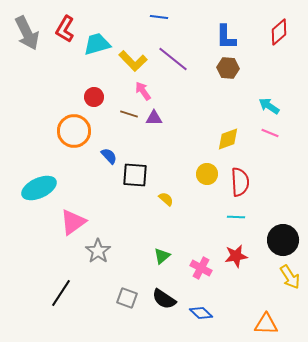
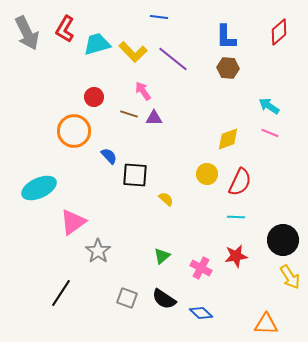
yellow L-shape: moved 9 px up
red semicircle: rotated 28 degrees clockwise
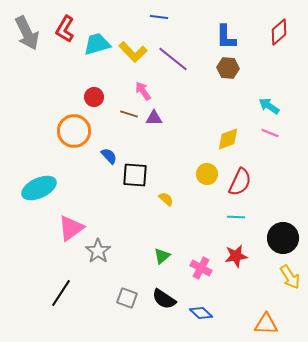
pink triangle: moved 2 px left, 6 px down
black circle: moved 2 px up
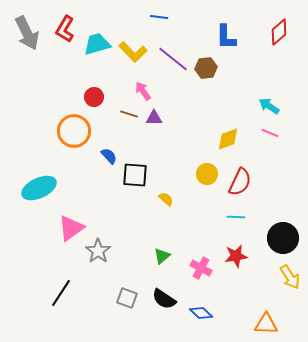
brown hexagon: moved 22 px left; rotated 10 degrees counterclockwise
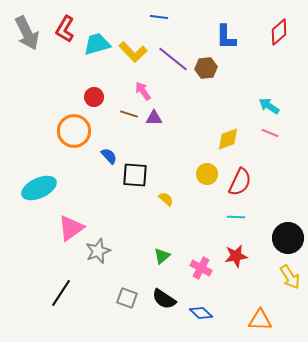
black circle: moved 5 px right
gray star: rotated 15 degrees clockwise
orange triangle: moved 6 px left, 4 px up
